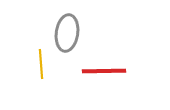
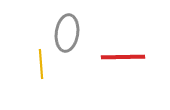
red line: moved 19 px right, 14 px up
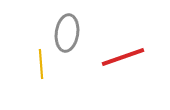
red line: rotated 18 degrees counterclockwise
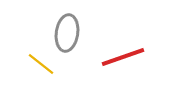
yellow line: rotated 48 degrees counterclockwise
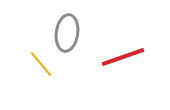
yellow line: rotated 12 degrees clockwise
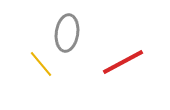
red line: moved 5 px down; rotated 9 degrees counterclockwise
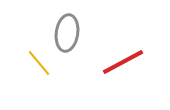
yellow line: moved 2 px left, 1 px up
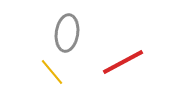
yellow line: moved 13 px right, 9 px down
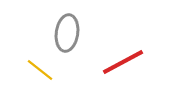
yellow line: moved 12 px left, 2 px up; rotated 12 degrees counterclockwise
